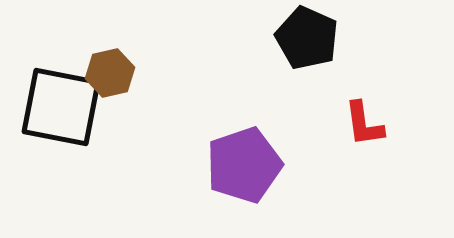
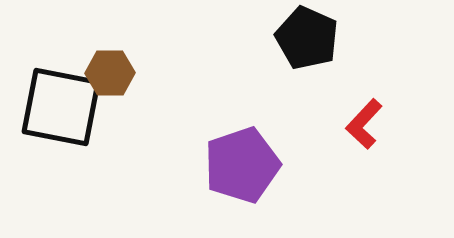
brown hexagon: rotated 12 degrees clockwise
red L-shape: rotated 51 degrees clockwise
purple pentagon: moved 2 px left
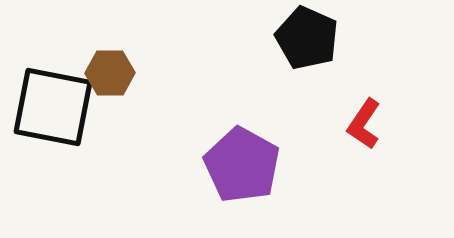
black square: moved 8 px left
red L-shape: rotated 9 degrees counterclockwise
purple pentagon: rotated 24 degrees counterclockwise
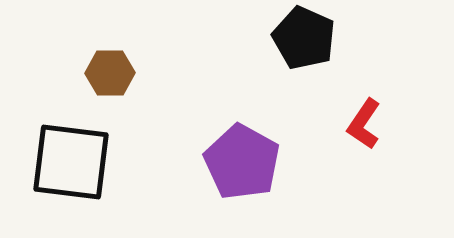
black pentagon: moved 3 px left
black square: moved 18 px right, 55 px down; rotated 4 degrees counterclockwise
purple pentagon: moved 3 px up
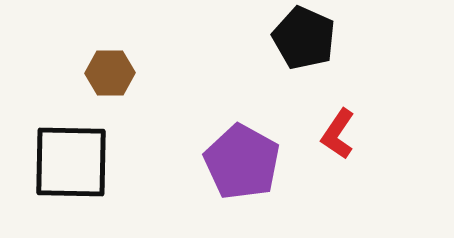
red L-shape: moved 26 px left, 10 px down
black square: rotated 6 degrees counterclockwise
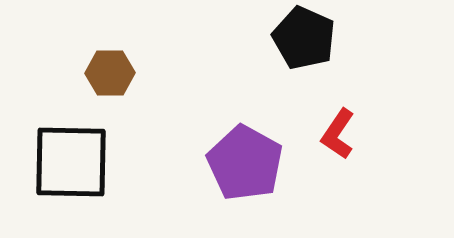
purple pentagon: moved 3 px right, 1 px down
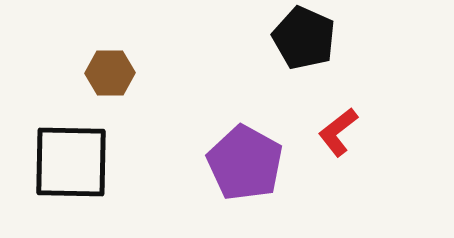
red L-shape: moved 2 px up; rotated 18 degrees clockwise
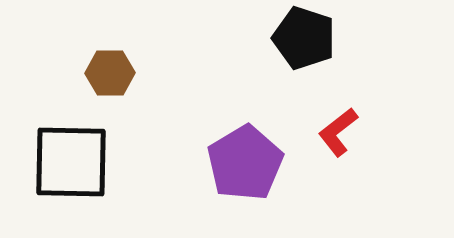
black pentagon: rotated 6 degrees counterclockwise
purple pentagon: rotated 12 degrees clockwise
